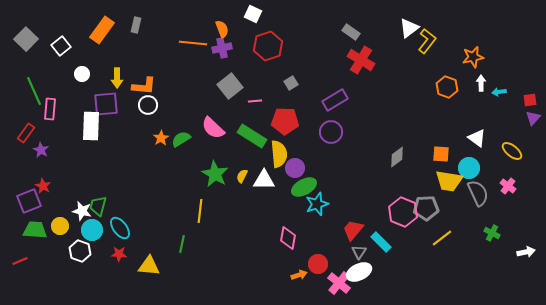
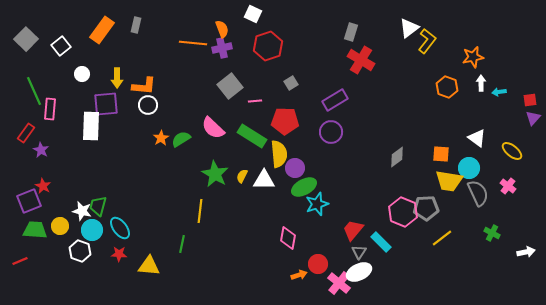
gray rectangle at (351, 32): rotated 72 degrees clockwise
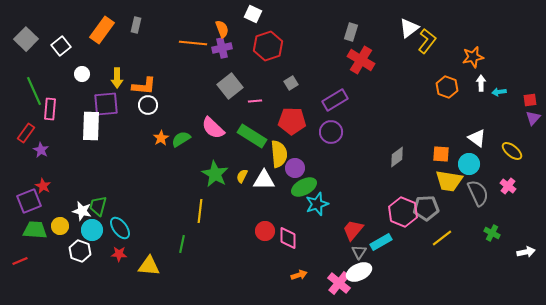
red pentagon at (285, 121): moved 7 px right
cyan circle at (469, 168): moved 4 px up
pink diamond at (288, 238): rotated 10 degrees counterclockwise
cyan rectangle at (381, 242): rotated 75 degrees counterclockwise
red circle at (318, 264): moved 53 px left, 33 px up
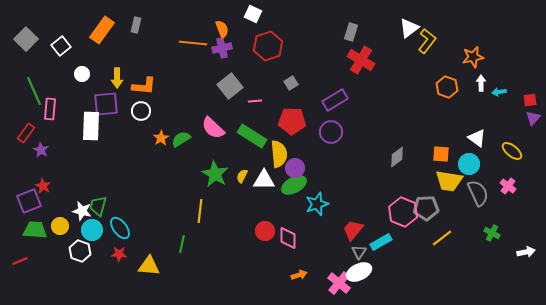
white circle at (148, 105): moved 7 px left, 6 px down
green ellipse at (304, 187): moved 10 px left, 2 px up
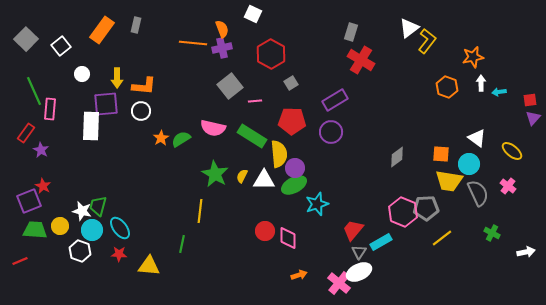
red hexagon at (268, 46): moved 3 px right, 8 px down; rotated 12 degrees counterclockwise
pink semicircle at (213, 128): rotated 30 degrees counterclockwise
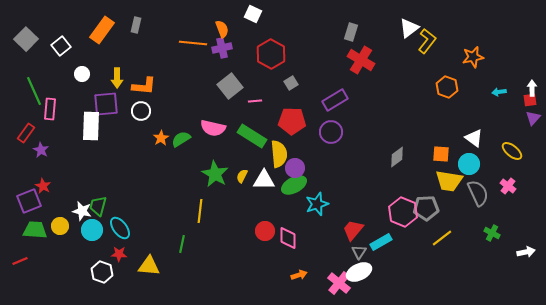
white arrow at (481, 83): moved 51 px right, 5 px down
white triangle at (477, 138): moved 3 px left
white hexagon at (80, 251): moved 22 px right, 21 px down
